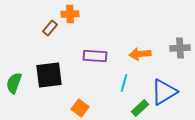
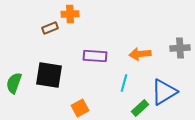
brown rectangle: rotated 28 degrees clockwise
black square: rotated 16 degrees clockwise
orange square: rotated 24 degrees clockwise
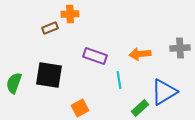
purple rectangle: rotated 15 degrees clockwise
cyan line: moved 5 px left, 3 px up; rotated 24 degrees counterclockwise
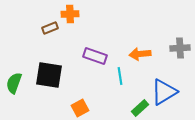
cyan line: moved 1 px right, 4 px up
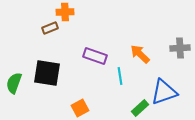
orange cross: moved 5 px left, 2 px up
orange arrow: rotated 50 degrees clockwise
black square: moved 2 px left, 2 px up
blue triangle: rotated 12 degrees clockwise
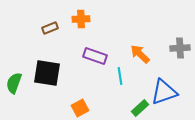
orange cross: moved 16 px right, 7 px down
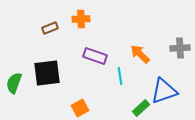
black square: rotated 16 degrees counterclockwise
blue triangle: moved 1 px up
green rectangle: moved 1 px right
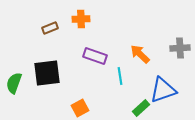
blue triangle: moved 1 px left, 1 px up
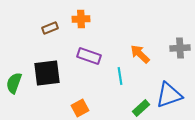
purple rectangle: moved 6 px left
blue triangle: moved 6 px right, 5 px down
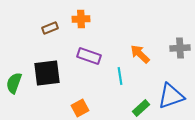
blue triangle: moved 2 px right, 1 px down
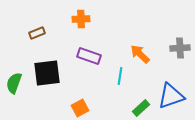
brown rectangle: moved 13 px left, 5 px down
cyan line: rotated 18 degrees clockwise
